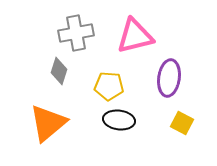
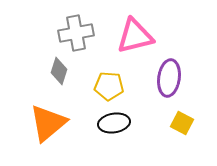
black ellipse: moved 5 px left, 3 px down; rotated 16 degrees counterclockwise
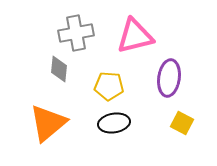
gray diamond: moved 2 px up; rotated 12 degrees counterclockwise
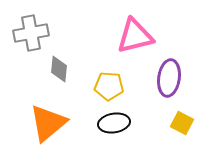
gray cross: moved 45 px left
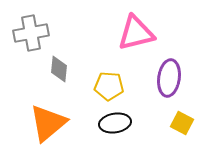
pink triangle: moved 1 px right, 3 px up
black ellipse: moved 1 px right
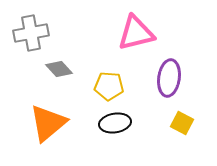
gray diamond: rotated 48 degrees counterclockwise
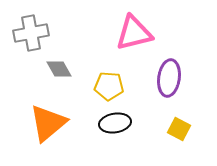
pink triangle: moved 2 px left
gray diamond: rotated 12 degrees clockwise
yellow square: moved 3 px left, 6 px down
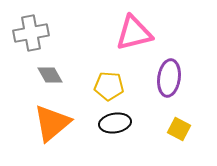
gray diamond: moved 9 px left, 6 px down
orange triangle: moved 4 px right
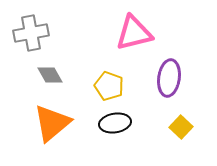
yellow pentagon: rotated 16 degrees clockwise
yellow square: moved 2 px right, 2 px up; rotated 15 degrees clockwise
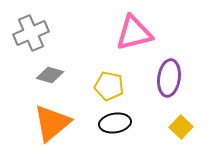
gray cross: rotated 12 degrees counterclockwise
gray diamond: rotated 44 degrees counterclockwise
yellow pentagon: rotated 8 degrees counterclockwise
